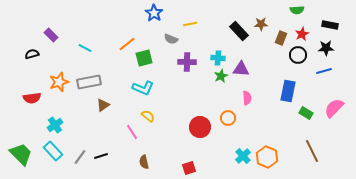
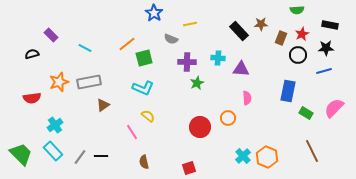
green star at (221, 76): moved 24 px left, 7 px down
black line at (101, 156): rotated 16 degrees clockwise
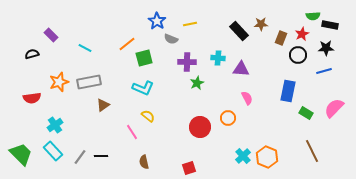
green semicircle at (297, 10): moved 16 px right, 6 px down
blue star at (154, 13): moved 3 px right, 8 px down
pink semicircle at (247, 98): rotated 24 degrees counterclockwise
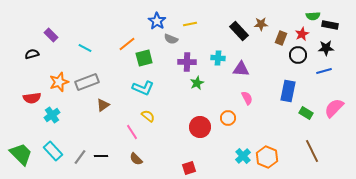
gray rectangle at (89, 82): moved 2 px left; rotated 10 degrees counterclockwise
cyan cross at (55, 125): moved 3 px left, 10 px up
brown semicircle at (144, 162): moved 8 px left, 3 px up; rotated 32 degrees counterclockwise
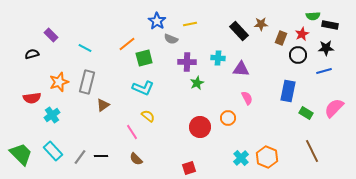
gray rectangle at (87, 82): rotated 55 degrees counterclockwise
cyan cross at (243, 156): moved 2 px left, 2 px down
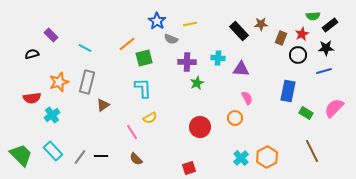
black rectangle at (330, 25): rotated 49 degrees counterclockwise
cyan L-shape at (143, 88): rotated 115 degrees counterclockwise
yellow semicircle at (148, 116): moved 2 px right, 2 px down; rotated 112 degrees clockwise
orange circle at (228, 118): moved 7 px right
green trapezoid at (21, 154): moved 1 px down
orange hexagon at (267, 157): rotated 10 degrees clockwise
